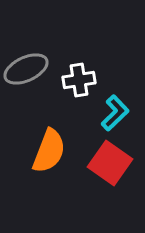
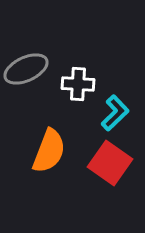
white cross: moved 1 px left, 4 px down; rotated 12 degrees clockwise
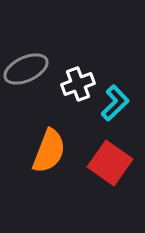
white cross: rotated 24 degrees counterclockwise
cyan L-shape: moved 10 px up
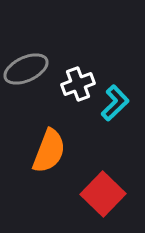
red square: moved 7 px left, 31 px down; rotated 9 degrees clockwise
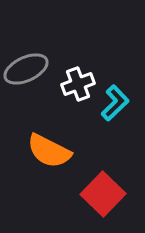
orange semicircle: rotated 96 degrees clockwise
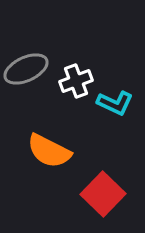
white cross: moved 2 px left, 3 px up
cyan L-shape: rotated 69 degrees clockwise
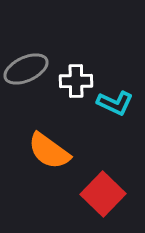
white cross: rotated 20 degrees clockwise
orange semicircle: rotated 9 degrees clockwise
